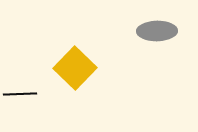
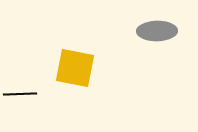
yellow square: rotated 33 degrees counterclockwise
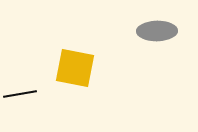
black line: rotated 8 degrees counterclockwise
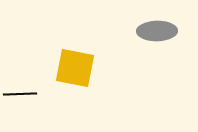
black line: rotated 8 degrees clockwise
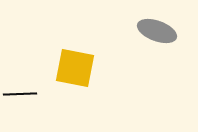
gray ellipse: rotated 21 degrees clockwise
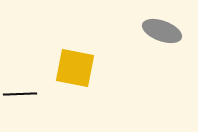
gray ellipse: moved 5 px right
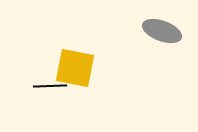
black line: moved 30 px right, 8 px up
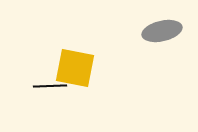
gray ellipse: rotated 33 degrees counterclockwise
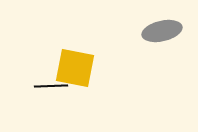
black line: moved 1 px right
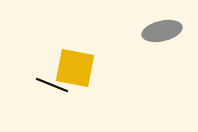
black line: moved 1 px right, 1 px up; rotated 24 degrees clockwise
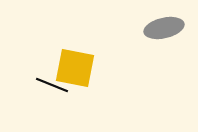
gray ellipse: moved 2 px right, 3 px up
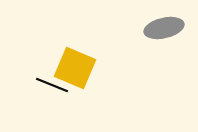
yellow square: rotated 12 degrees clockwise
